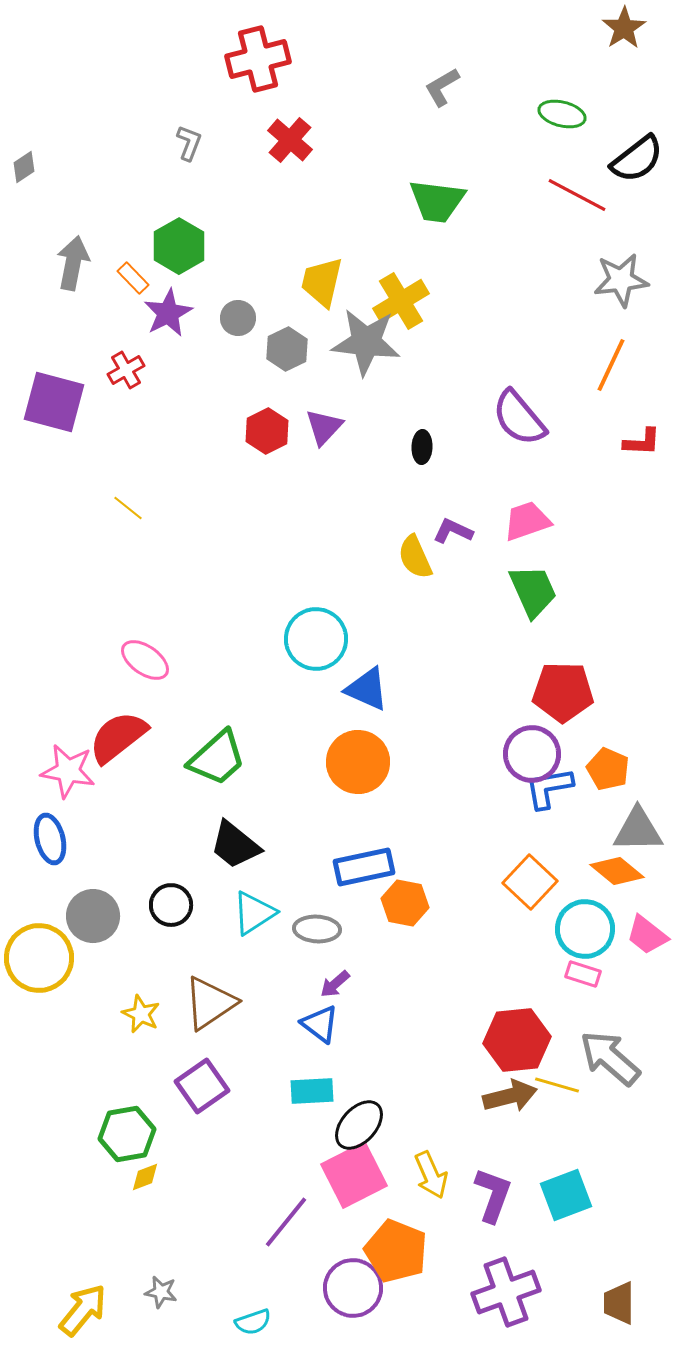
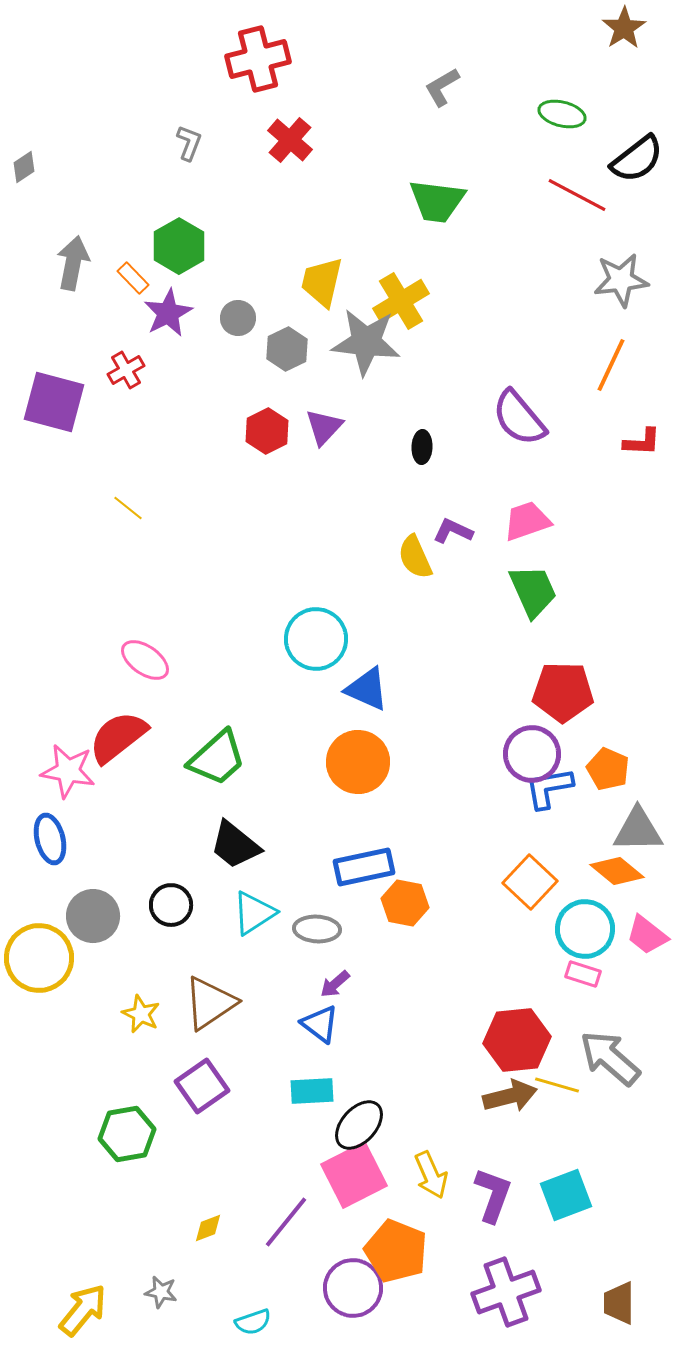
yellow diamond at (145, 1177): moved 63 px right, 51 px down
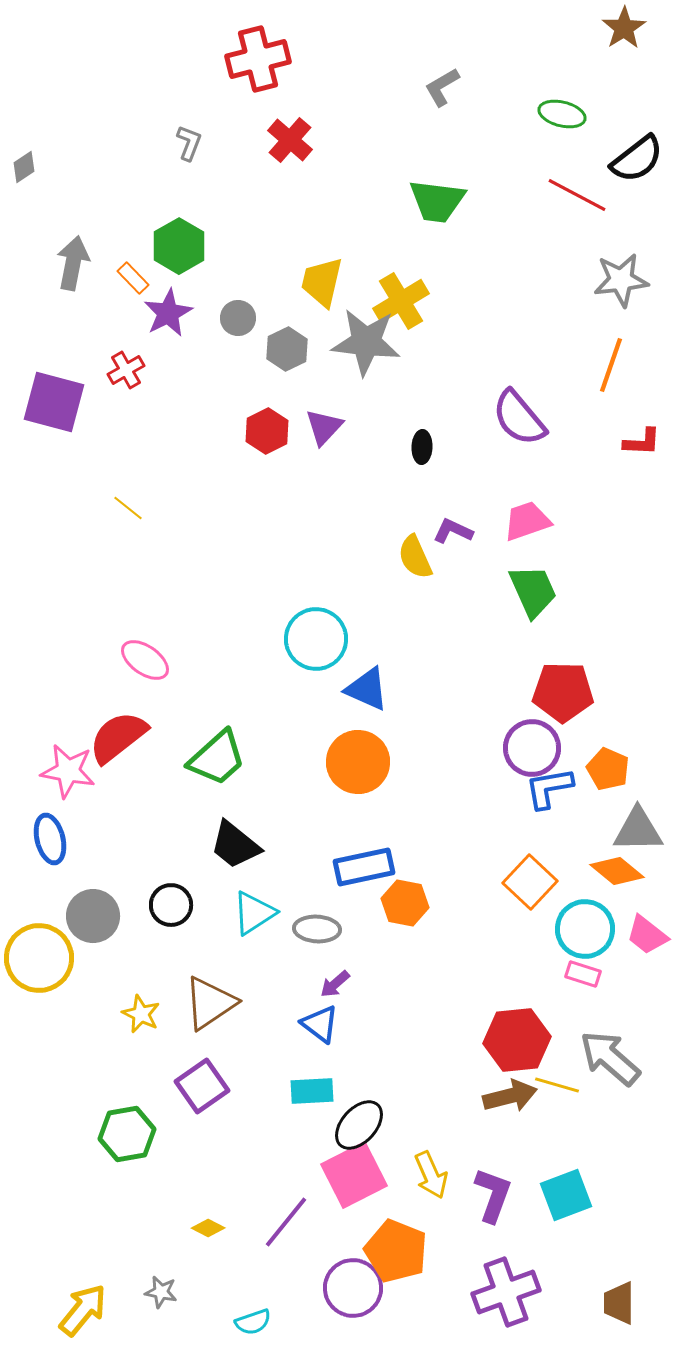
orange line at (611, 365): rotated 6 degrees counterclockwise
purple circle at (532, 754): moved 6 px up
yellow diamond at (208, 1228): rotated 48 degrees clockwise
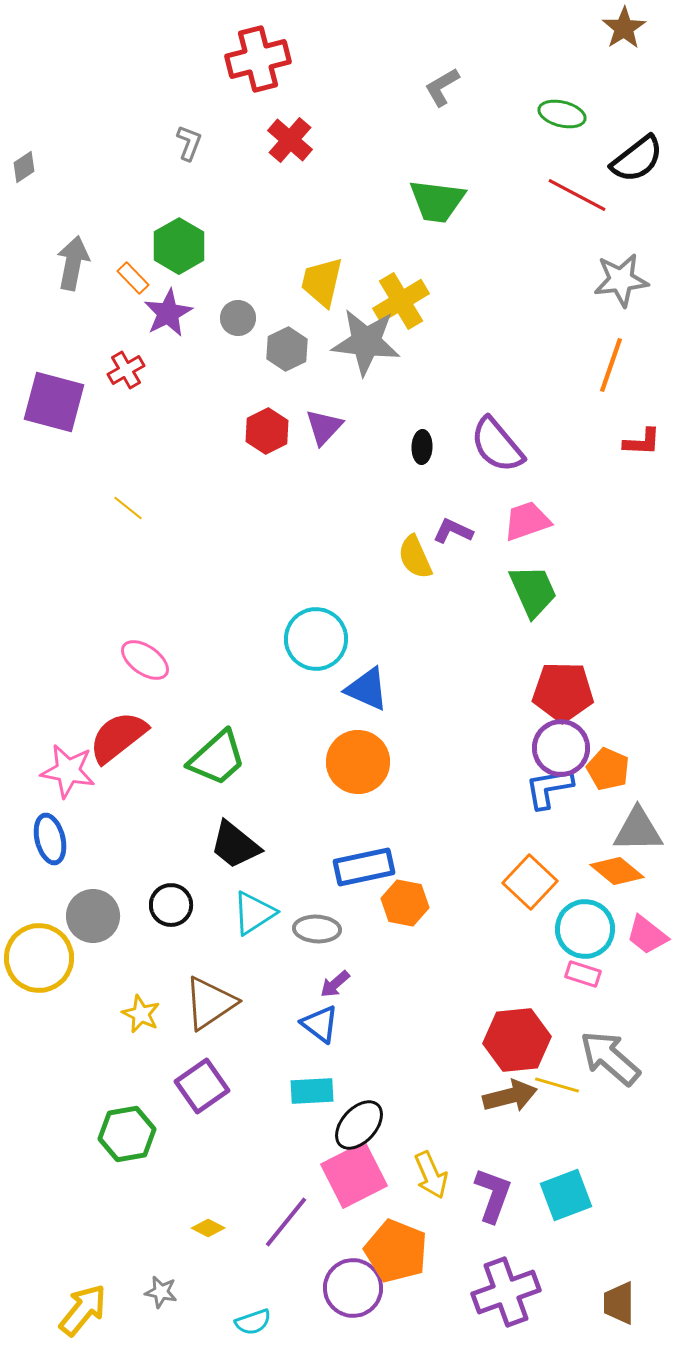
purple semicircle at (519, 418): moved 22 px left, 27 px down
purple circle at (532, 748): moved 29 px right
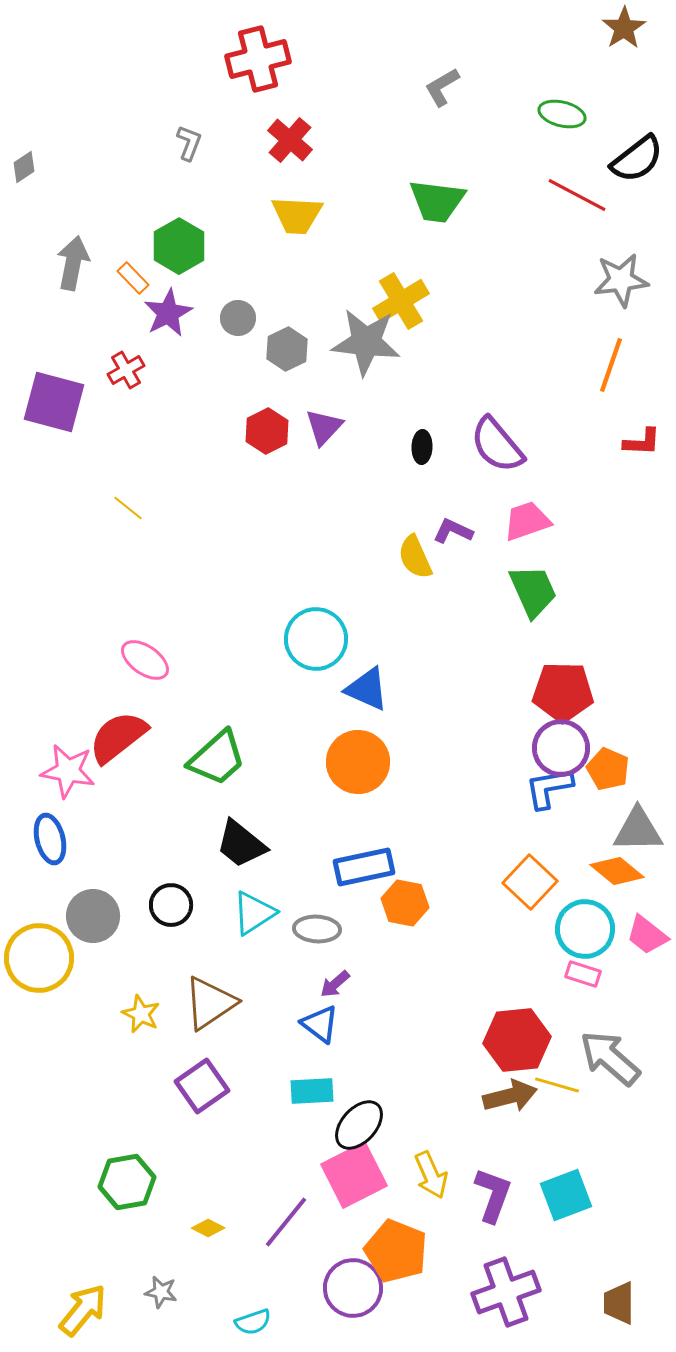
yellow trapezoid at (322, 282): moved 25 px left, 67 px up; rotated 100 degrees counterclockwise
black trapezoid at (235, 845): moved 6 px right, 1 px up
green hexagon at (127, 1134): moved 48 px down
